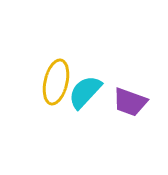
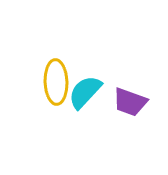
yellow ellipse: rotated 15 degrees counterclockwise
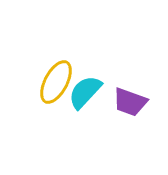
yellow ellipse: rotated 30 degrees clockwise
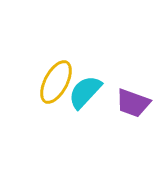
purple trapezoid: moved 3 px right, 1 px down
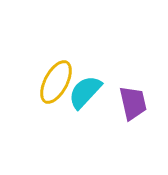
purple trapezoid: rotated 123 degrees counterclockwise
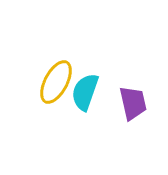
cyan semicircle: rotated 24 degrees counterclockwise
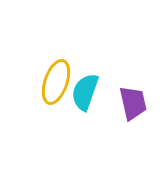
yellow ellipse: rotated 9 degrees counterclockwise
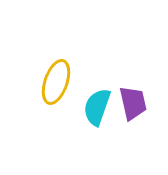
cyan semicircle: moved 12 px right, 15 px down
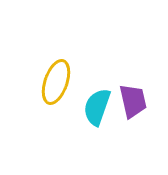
purple trapezoid: moved 2 px up
